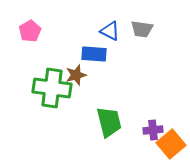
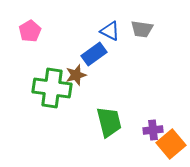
blue rectangle: rotated 40 degrees counterclockwise
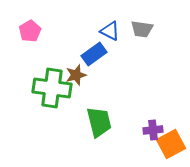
green trapezoid: moved 10 px left
orange square: rotated 12 degrees clockwise
